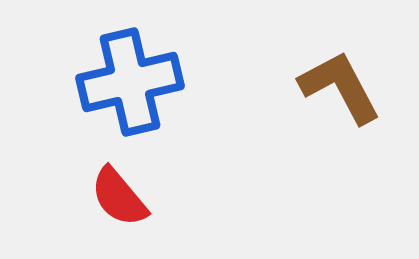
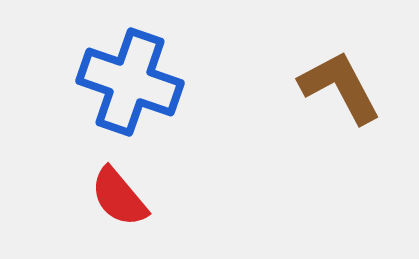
blue cross: rotated 32 degrees clockwise
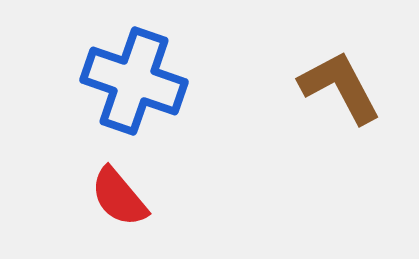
blue cross: moved 4 px right, 1 px up
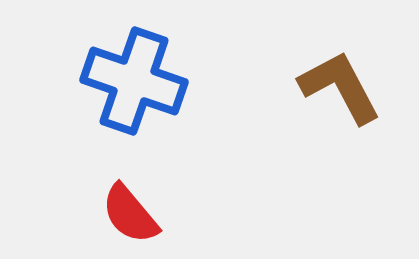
red semicircle: moved 11 px right, 17 px down
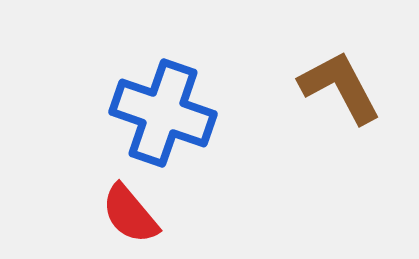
blue cross: moved 29 px right, 32 px down
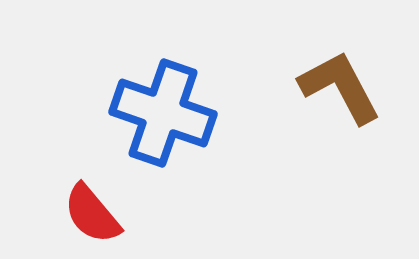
red semicircle: moved 38 px left
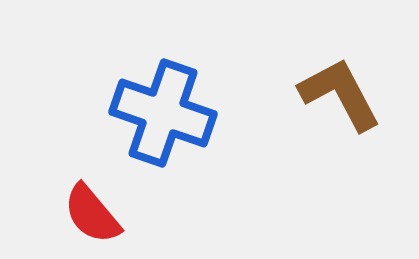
brown L-shape: moved 7 px down
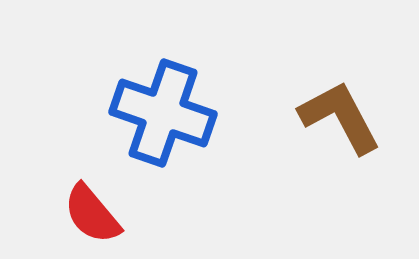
brown L-shape: moved 23 px down
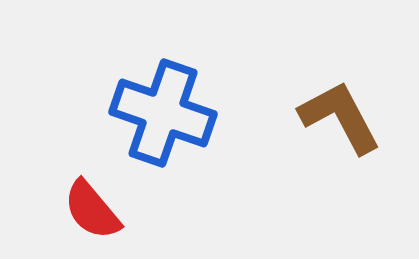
red semicircle: moved 4 px up
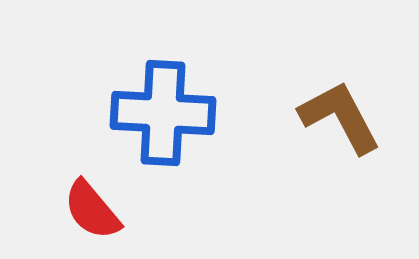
blue cross: rotated 16 degrees counterclockwise
